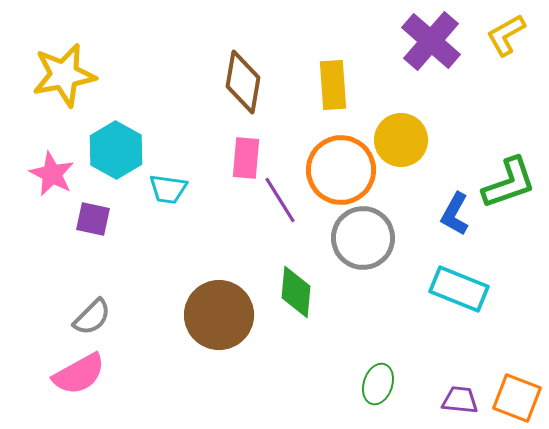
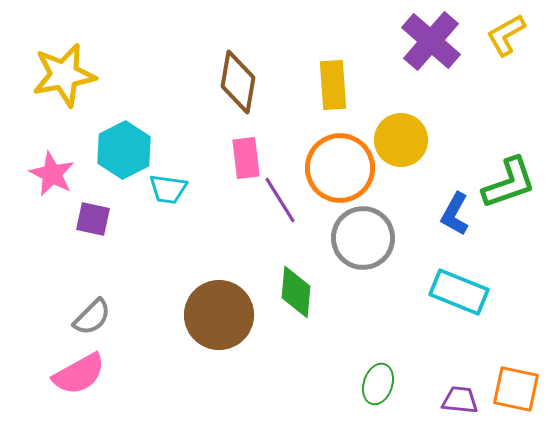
brown diamond: moved 5 px left
cyan hexagon: moved 8 px right; rotated 4 degrees clockwise
pink rectangle: rotated 12 degrees counterclockwise
orange circle: moved 1 px left, 2 px up
cyan rectangle: moved 3 px down
orange square: moved 1 px left, 9 px up; rotated 9 degrees counterclockwise
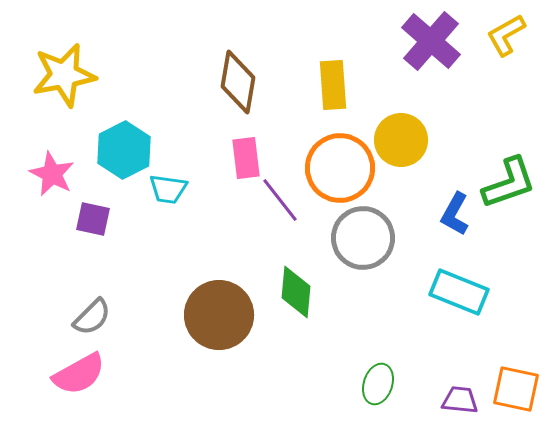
purple line: rotated 6 degrees counterclockwise
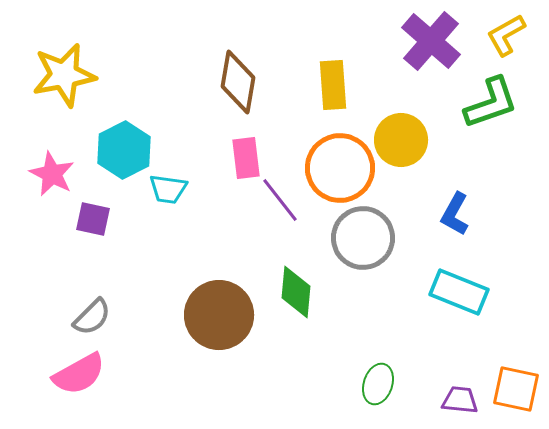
green L-shape: moved 18 px left, 80 px up
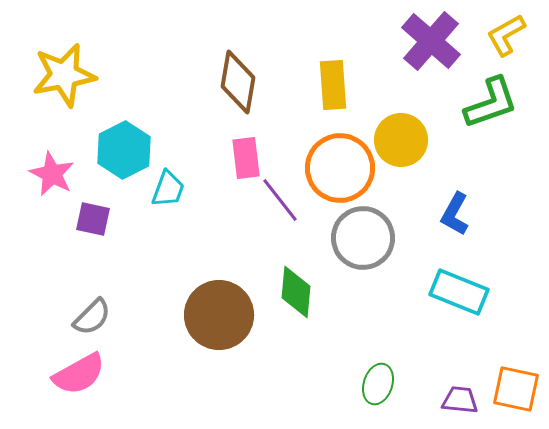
cyan trapezoid: rotated 78 degrees counterclockwise
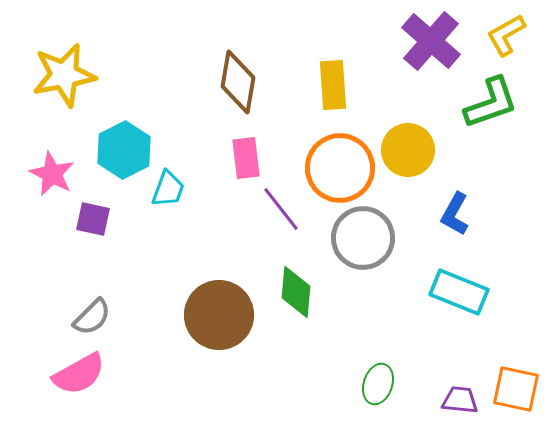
yellow circle: moved 7 px right, 10 px down
purple line: moved 1 px right, 9 px down
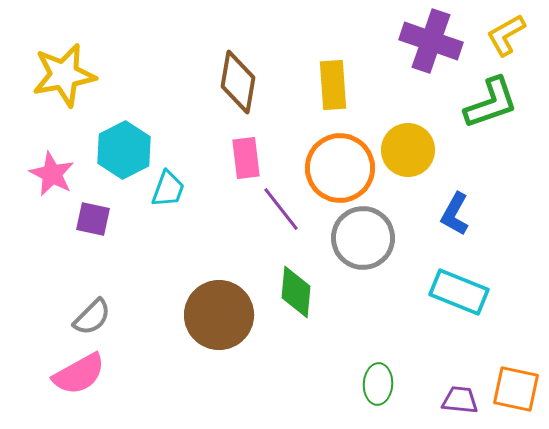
purple cross: rotated 22 degrees counterclockwise
green ellipse: rotated 15 degrees counterclockwise
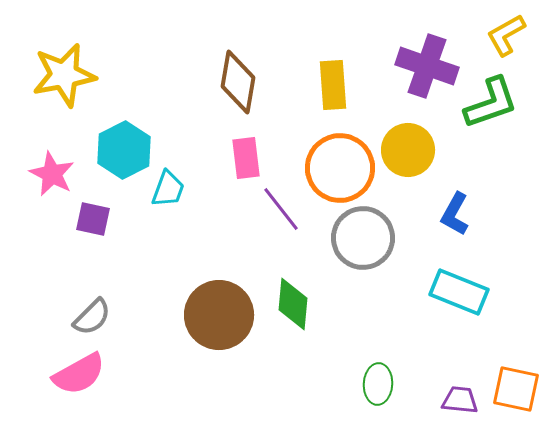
purple cross: moved 4 px left, 25 px down
green diamond: moved 3 px left, 12 px down
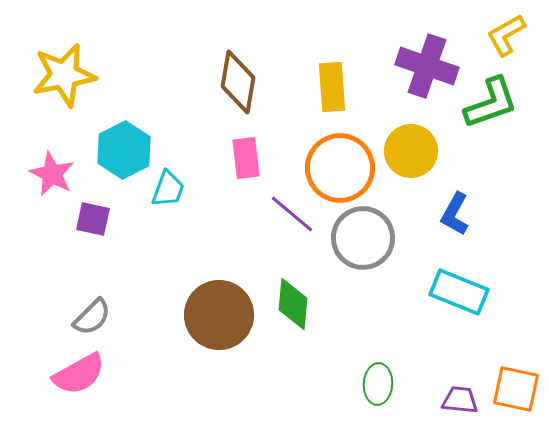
yellow rectangle: moved 1 px left, 2 px down
yellow circle: moved 3 px right, 1 px down
purple line: moved 11 px right, 5 px down; rotated 12 degrees counterclockwise
